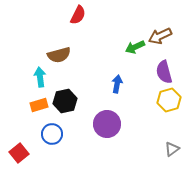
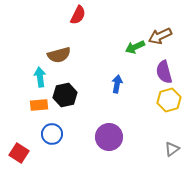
black hexagon: moved 6 px up
orange rectangle: rotated 12 degrees clockwise
purple circle: moved 2 px right, 13 px down
red square: rotated 18 degrees counterclockwise
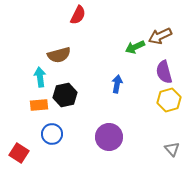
gray triangle: rotated 35 degrees counterclockwise
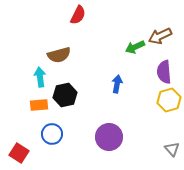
purple semicircle: rotated 10 degrees clockwise
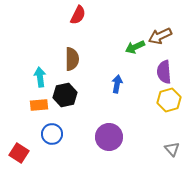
brown semicircle: moved 13 px right, 4 px down; rotated 75 degrees counterclockwise
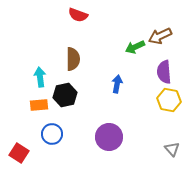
red semicircle: rotated 84 degrees clockwise
brown semicircle: moved 1 px right
yellow hexagon: rotated 25 degrees clockwise
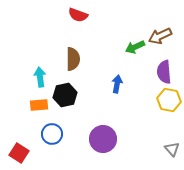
purple circle: moved 6 px left, 2 px down
